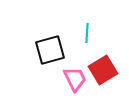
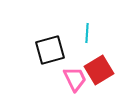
red square: moved 4 px left
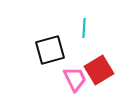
cyan line: moved 3 px left, 5 px up
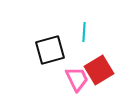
cyan line: moved 4 px down
pink trapezoid: moved 2 px right
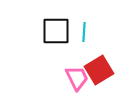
black square: moved 6 px right, 19 px up; rotated 16 degrees clockwise
pink trapezoid: moved 1 px up
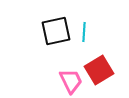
black square: rotated 12 degrees counterclockwise
pink trapezoid: moved 6 px left, 3 px down
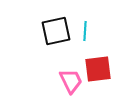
cyan line: moved 1 px right, 1 px up
red square: moved 1 px left, 1 px up; rotated 24 degrees clockwise
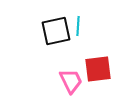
cyan line: moved 7 px left, 5 px up
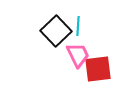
black square: rotated 32 degrees counterclockwise
pink trapezoid: moved 7 px right, 26 px up
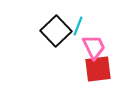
cyan line: rotated 18 degrees clockwise
pink trapezoid: moved 16 px right, 8 px up
